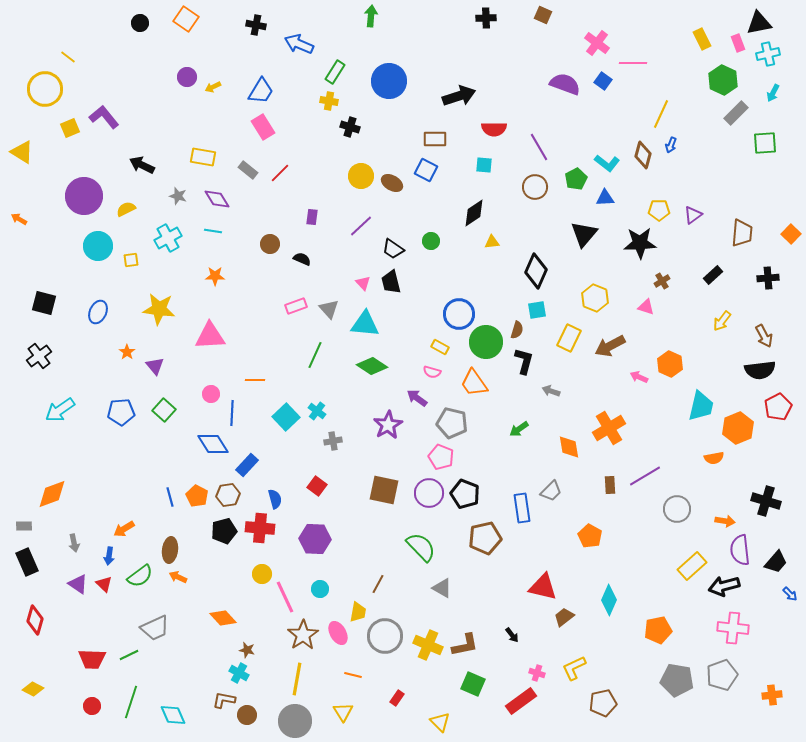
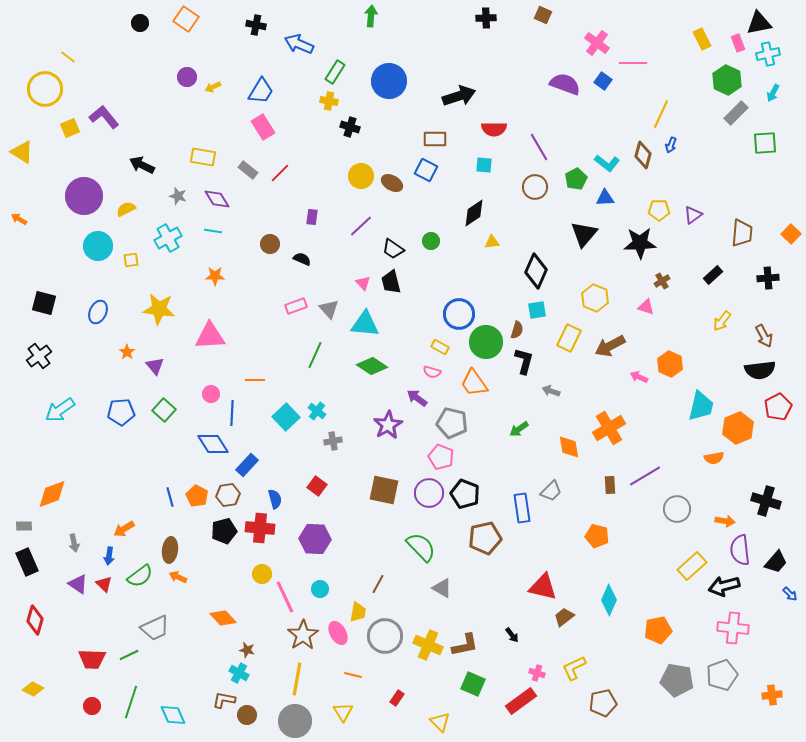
green hexagon at (723, 80): moved 4 px right
orange pentagon at (590, 536): moved 7 px right; rotated 15 degrees counterclockwise
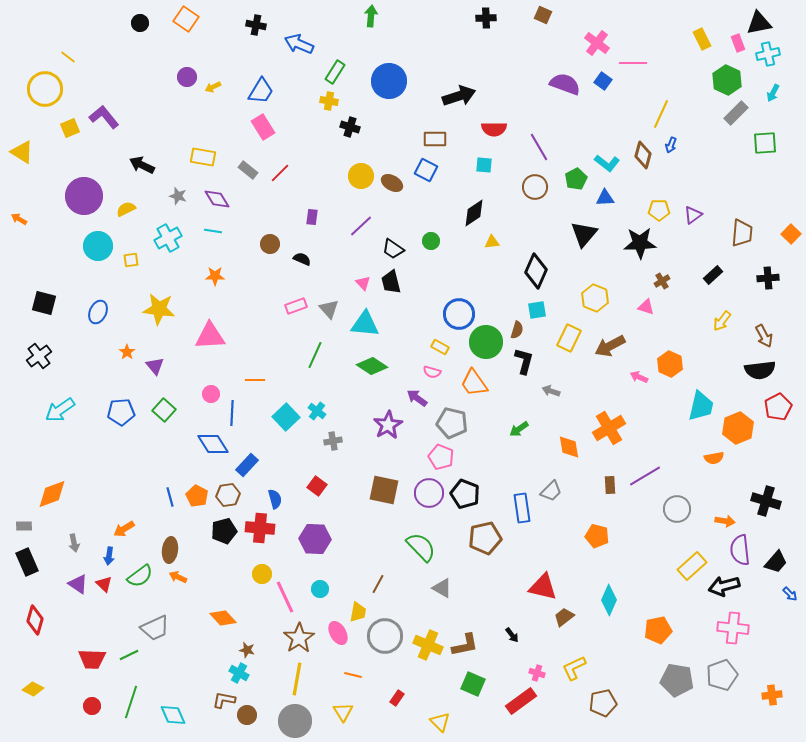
brown star at (303, 635): moved 4 px left, 3 px down
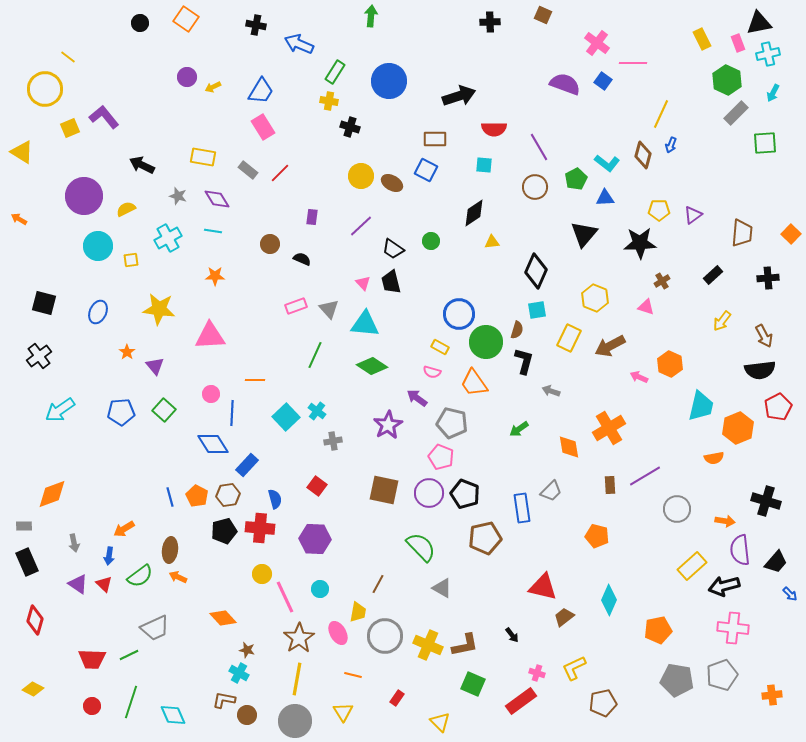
black cross at (486, 18): moved 4 px right, 4 px down
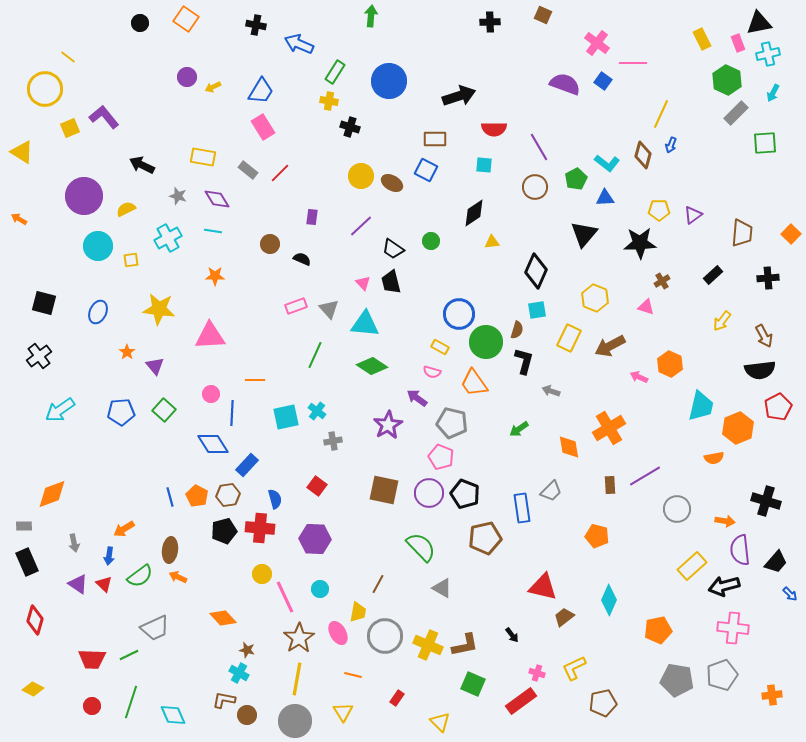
cyan square at (286, 417): rotated 32 degrees clockwise
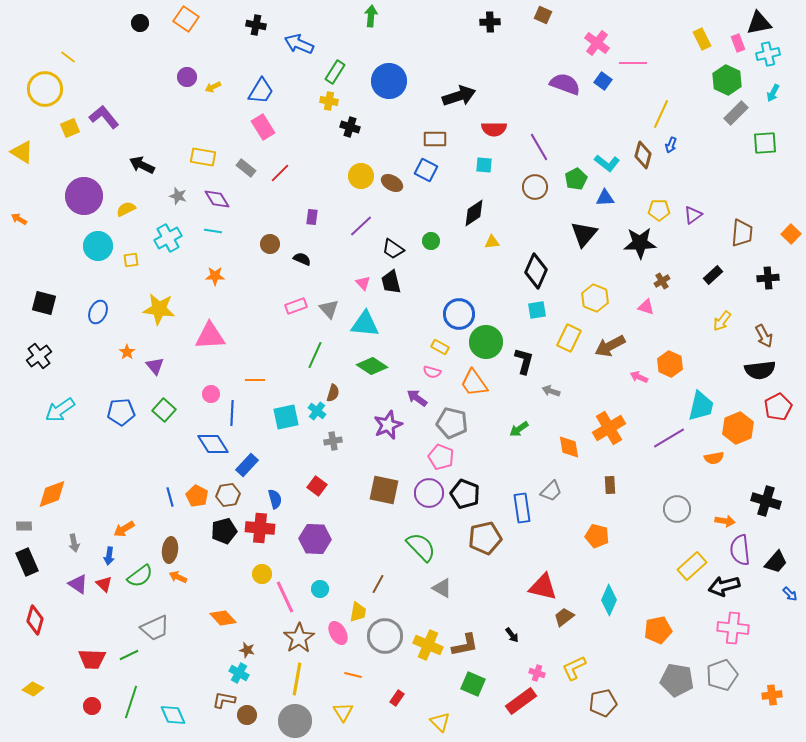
gray rectangle at (248, 170): moved 2 px left, 2 px up
brown semicircle at (517, 330): moved 184 px left, 63 px down
purple star at (388, 425): rotated 8 degrees clockwise
purple line at (645, 476): moved 24 px right, 38 px up
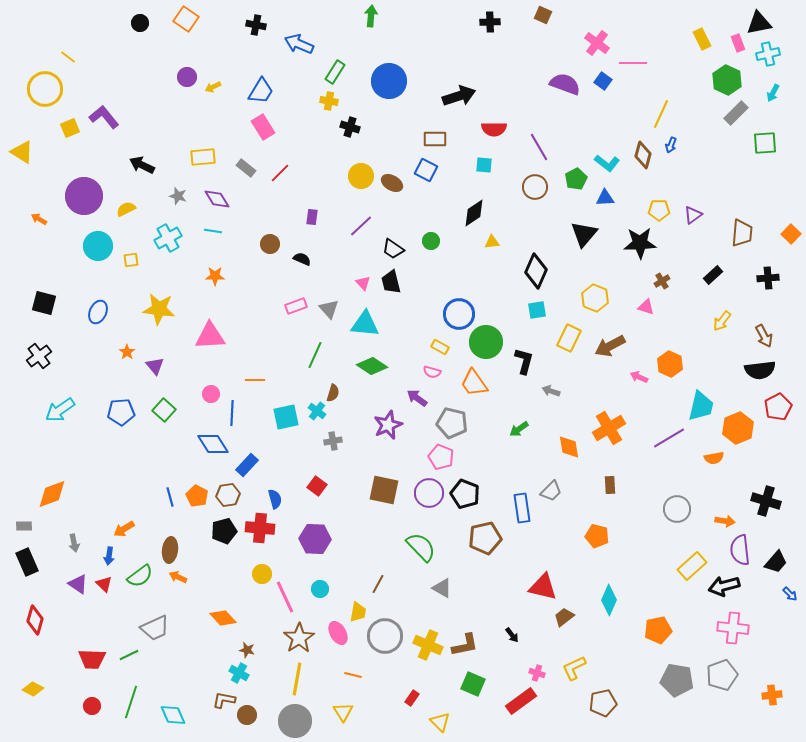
yellow rectangle at (203, 157): rotated 15 degrees counterclockwise
orange arrow at (19, 219): moved 20 px right
red rectangle at (397, 698): moved 15 px right
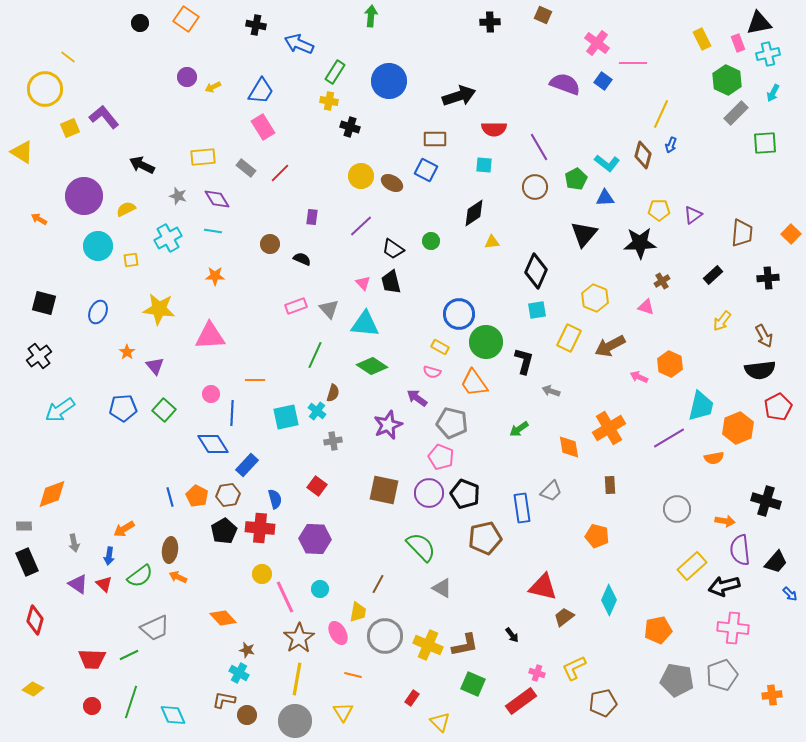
blue pentagon at (121, 412): moved 2 px right, 4 px up
black pentagon at (224, 531): rotated 15 degrees counterclockwise
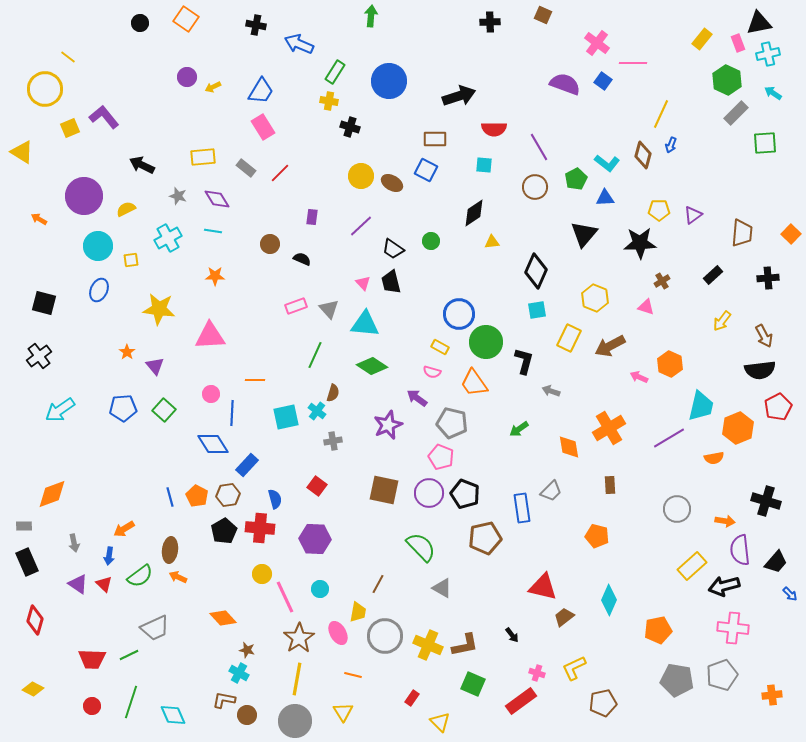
yellow rectangle at (702, 39): rotated 65 degrees clockwise
cyan arrow at (773, 93): rotated 96 degrees clockwise
blue ellipse at (98, 312): moved 1 px right, 22 px up
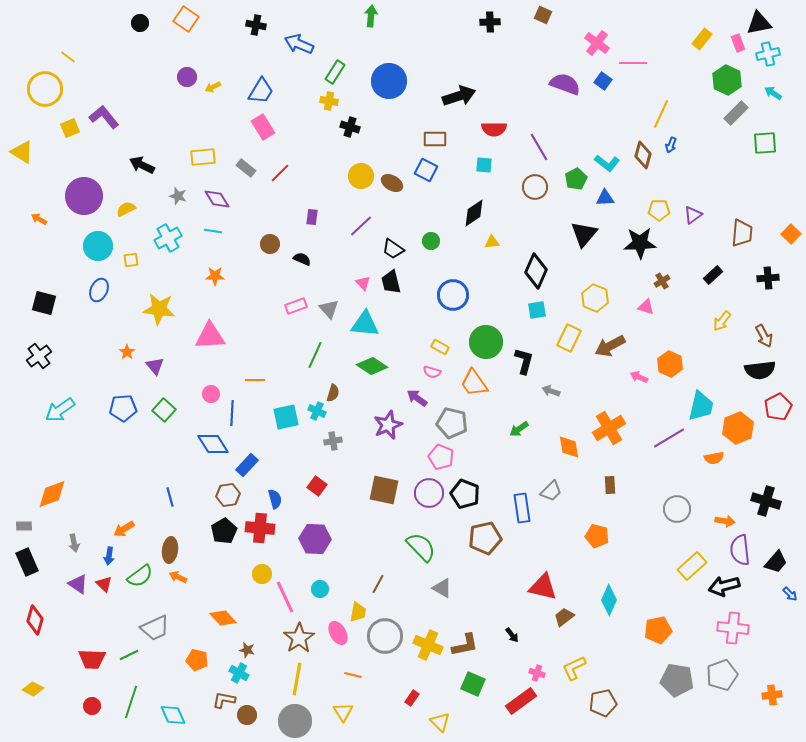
blue circle at (459, 314): moved 6 px left, 19 px up
cyan cross at (317, 411): rotated 12 degrees counterclockwise
orange pentagon at (197, 496): moved 164 px down; rotated 15 degrees counterclockwise
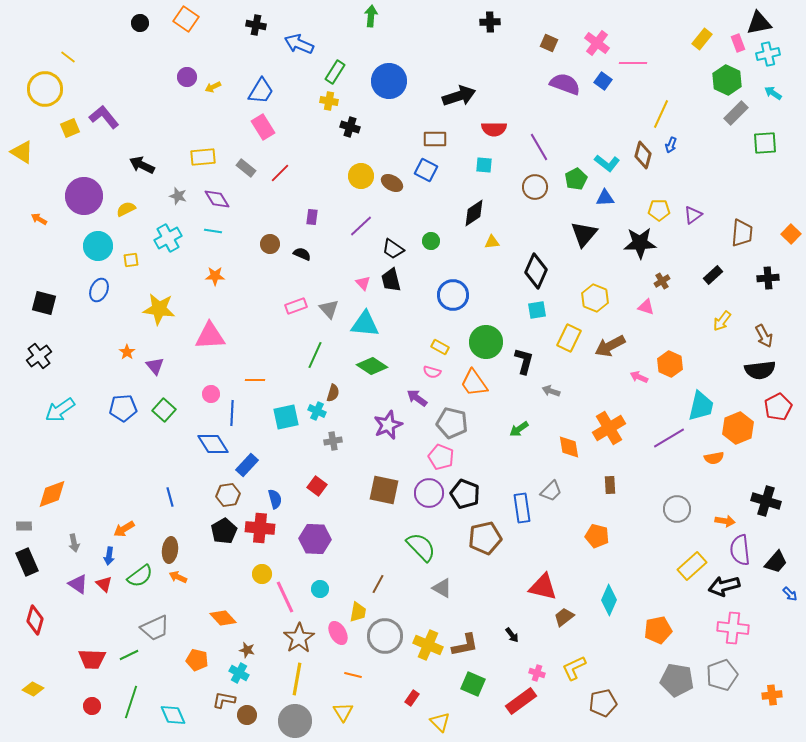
brown square at (543, 15): moved 6 px right, 28 px down
black semicircle at (302, 259): moved 5 px up
black trapezoid at (391, 282): moved 2 px up
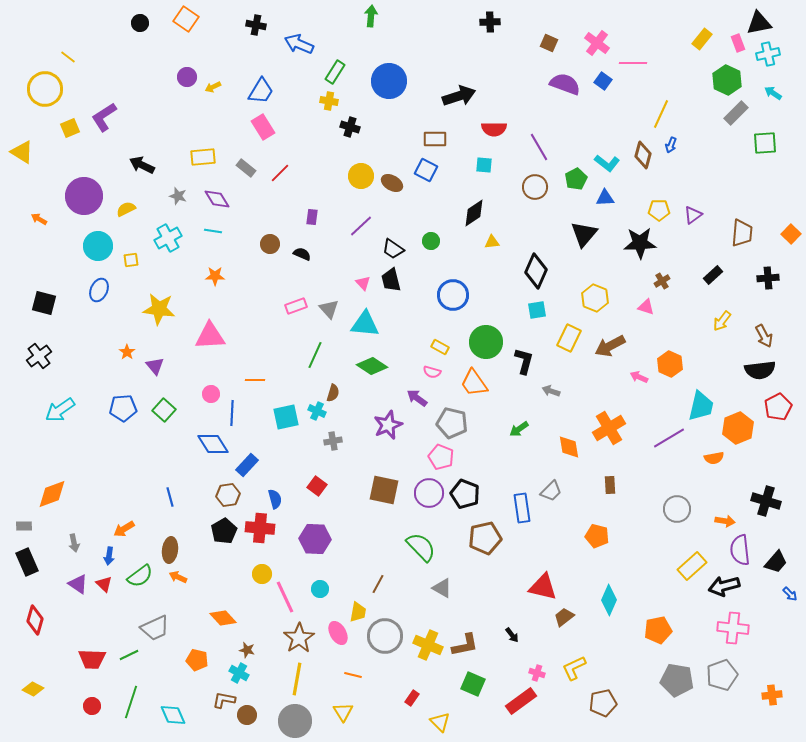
purple L-shape at (104, 117): rotated 84 degrees counterclockwise
